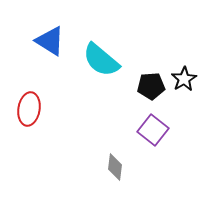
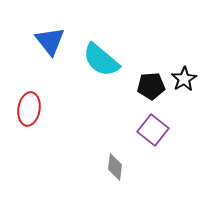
blue triangle: rotated 20 degrees clockwise
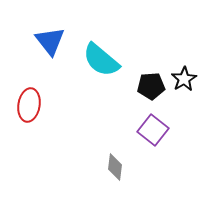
red ellipse: moved 4 px up
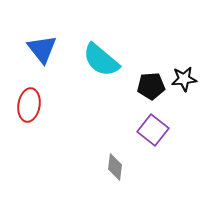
blue triangle: moved 8 px left, 8 px down
black star: rotated 25 degrees clockwise
